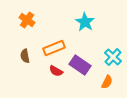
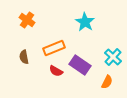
brown semicircle: moved 1 px left, 1 px down
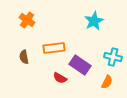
cyan star: moved 9 px right, 1 px up; rotated 12 degrees clockwise
orange rectangle: rotated 15 degrees clockwise
cyan cross: rotated 30 degrees counterclockwise
red semicircle: moved 4 px right, 7 px down
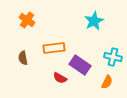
brown semicircle: moved 1 px left, 1 px down
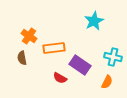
orange cross: moved 2 px right, 16 px down
brown semicircle: moved 1 px left
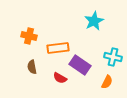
orange cross: rotated 21 degrees counterclockwise
orange rectangle: moved 4 px right
brown semicircle: moved 10 px right, 9 px down
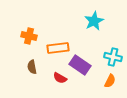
orange semicircle: moved 3 px right, 1 px up
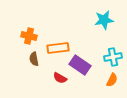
cyan star: moved 10 px right, 1 px up; rotated 18 degrees clockwise
cyan cross: rotated 24 degrees counterclockwise
brown semicircle: moved 2 px right, 8 px up
orange semicircle: moved 2 px right, 1 px up
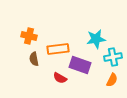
cyan star: moved 8 px left, 19 px down
orange rectangle: moved 1 px down
purple rectangle: rotated 15 degrees counterclockwise
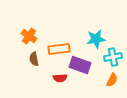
orange cross: rotated 21 degrees clockwise
orange rectangle: moved 1 px right
red semicircle: rotated 32 degrees counterclockwise
